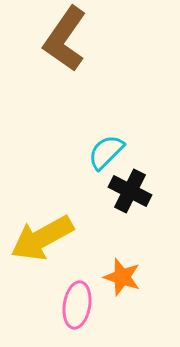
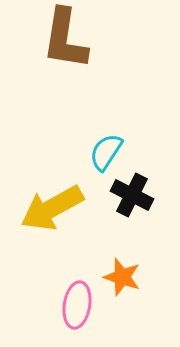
brown L-shape: rotated 26 degrees counterclockwise
cyan semicircle: rotated 12 degrees counterclockwise
black cross: moved 2 px right, 4 px down
yellow arrow: moved 10 px right, 30 px up
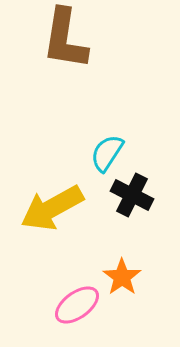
cyan semicircle: moved 1 px right, 1 px down
orange star: rotated 18 degrees clockwise
pink ellipse: rotated 45 degrees clockwise
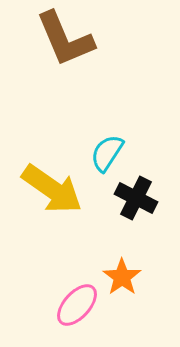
brown L-shape: rotated 32 degrees counterclockwise
black cross: moved 4 px right, 3 px down
yellow arrow: moved 19 px up; rotated 116 degrees counterclockwise
pink ellipse: rotated 12 degrees counterclockwise
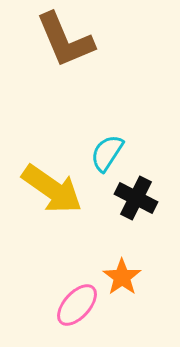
brown L-shape: moved 1 px down
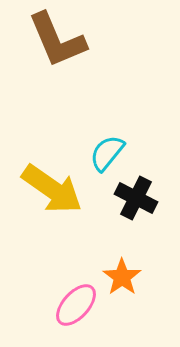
brown L-shape: moved 8 px left
cyan semicircle: rotated 6 degrees clockwise
pink ellipse: moved 1 px left
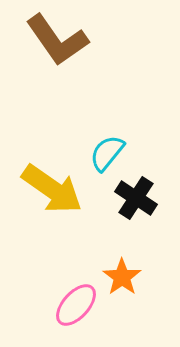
brown L-shape: rotated 12 degrees counterclockwise
black cross: rotated 6 degrees clockwise
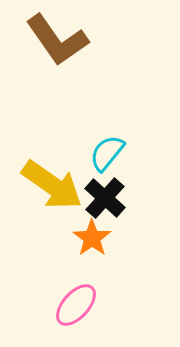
yellow arrow: moved 4 px up
black cross: moved 31 px left; rotated 9 degrees clockwise
orange star: moved 30 px left, 39 px up
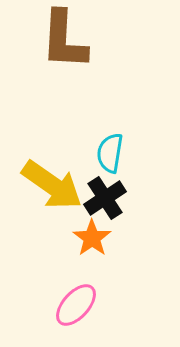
brown L-shape: moved 7 px right; rotated 38 degrees clockwise
cyan semicircle: moved 3 px right; rotated 30 degrees counterclockwise
black cross: rotated 15 degrees clockwise
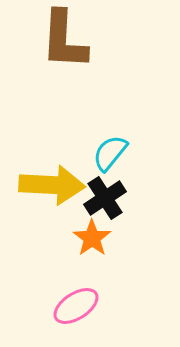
cyan semicircle: rotated 30 degrees clockwise
yellow arrow: rotated 32 degrees counterclockwise
pink ellipse: moved 1 px down; rotated 15 degrees clockwise
